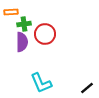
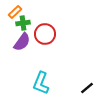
orange rectangle: moved 4 px right; rotated 40 degrees counterclockwise
green cross: moved 1 px left, 1 px up
purple semicircle: rotated 36 degrees clockwise
cyan L-shape: rotated 45 degrees clockwise
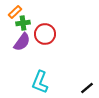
cyan L-shape: moved 1 px left, 1 px up
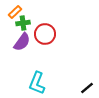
cyan L-shape: moved 3 px left, 1 px down
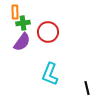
orange rectangle: rotated 48 degrees counterclockwise
red circle: moved 3 px right, 2 px up
cyan L-shape: moved 13 px right, 9 px up
black line: rotated 64 degrees counterclockwise
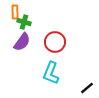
green cross: moved 1 px right, 1 px up; rotated 24 degrees clockwise
red circle: moved 7 px right, 10 px down
cyan L-shape: moved 1 px right, 1 px up
black line: rotated 64 degrees clockwise
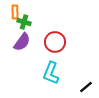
black line: moved 1 px left, 1 px up
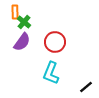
green cross: rotated 24 degrees clockwise
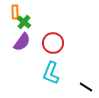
red circle: moved 2 px left, 1 px down
black line: rotated 72 degrees clockwise
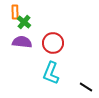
purple semicircle: rotated 120 degrees counterclockwise
